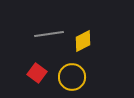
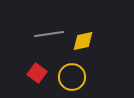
yellow diamond: rotated 15 degrees clockwise
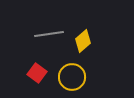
yellow diamond: rotated 30 degrees counterclockwise
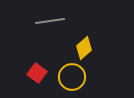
gray line: moved 1 px right, 13 px up
yellow diamond: moved 1 px right, 7 px down
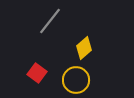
gray line: rotated 44 degrees counterclockwise
yellow circle: moved 4 px right, 3 px down
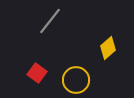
yellow diamond: moved 24 px right
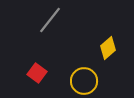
gray line: moved 1 px up
yellow circle: moved 8 px right, 1 px down
